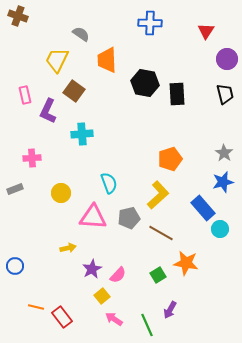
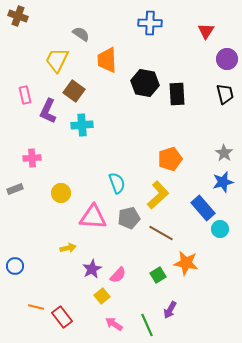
cyan cross: moved 9 px up
cyan semicircle: moved 8 px right
pink arrow: moved 5 px down
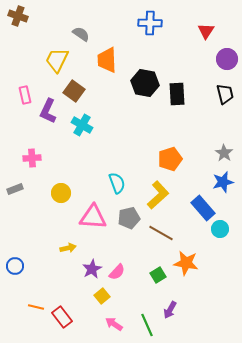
cyan cross: rotated 35 degrees clockwise
pink semicircle: moved 1 px left, 3 px up
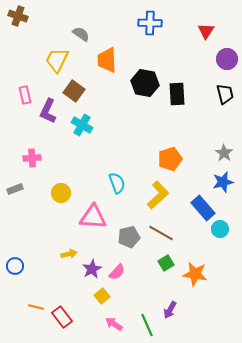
gray pentagon: moved 19 px down
yellow arrow: moved 1 px right, 6 px down
orange star: moved 9 px right, 11 px down
green square: moved 8 px right, 12 px up
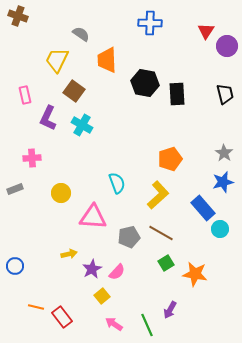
purple circle: moved 13 px up
purple L-shape: moved 7 px down
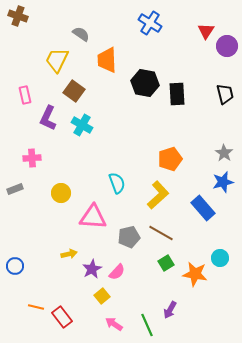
blue cross: rotated 30 degrees clockwise
cyan circle: moved 29 px down
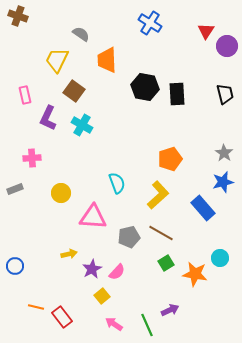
black hexagon: moved 4 px down
purple arrow: rotated 144 degrees counterclockwise
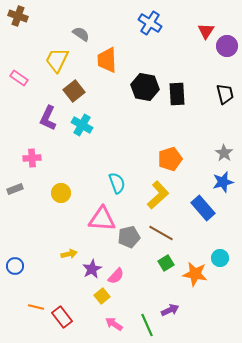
brown square: rotated 15 degrees clockwise
pink rectangle: moved 6 px left, 17 px up; rotated 42 degrees counterclockwise
pink triangle: moved 9 px right, 2 px down
pink semicircle: moved 1 px left, 4 px down
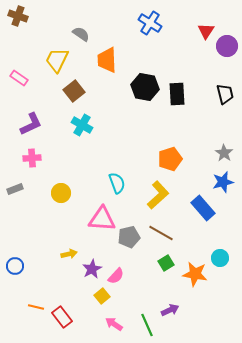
purple L-shape: moved 17 px left, 6 px down; rotated 140 degrees counterclockwise
